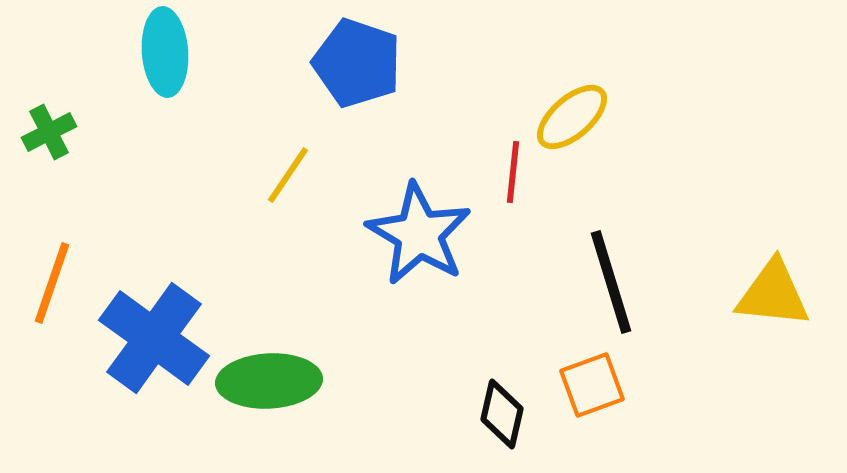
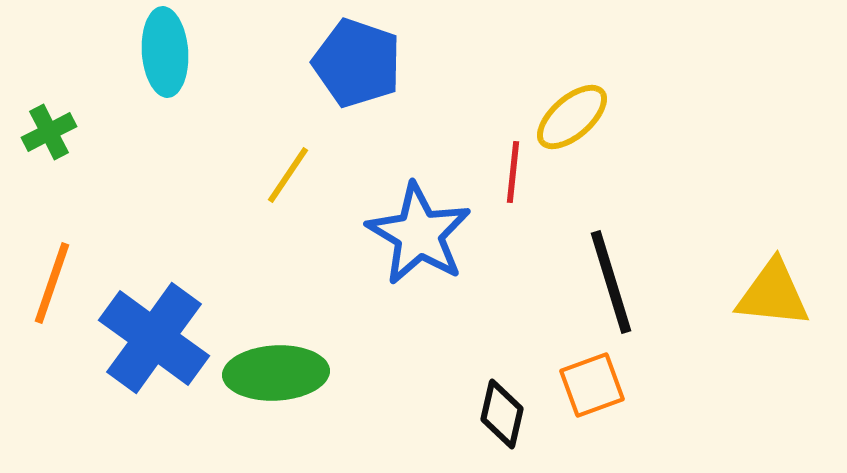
green ellipse: moved 7 px right, 8 px up
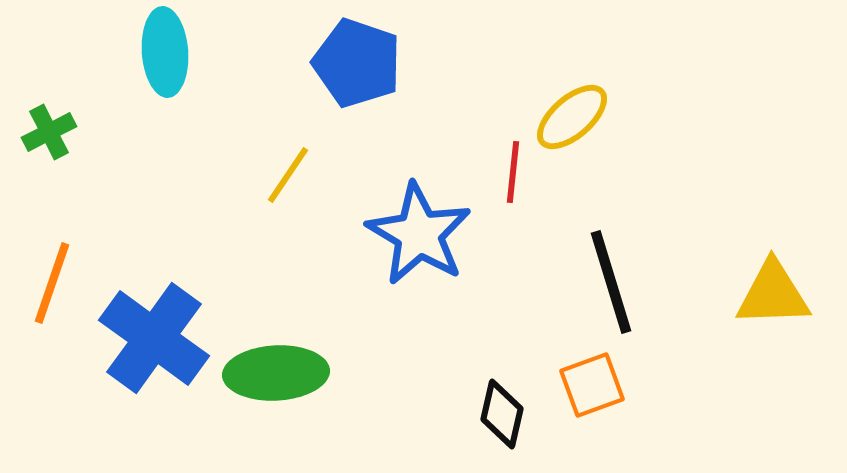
yellow triangle: rotated 8 degrees counterclockwise
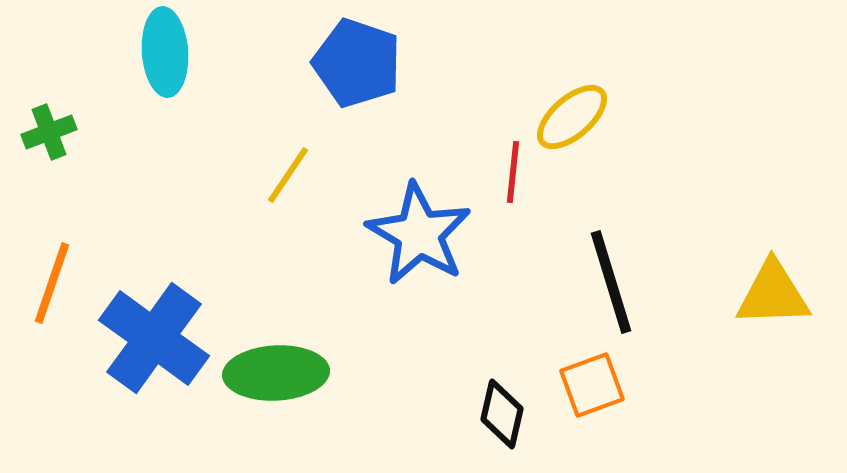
green cross: rotated 6 degrees clockwise
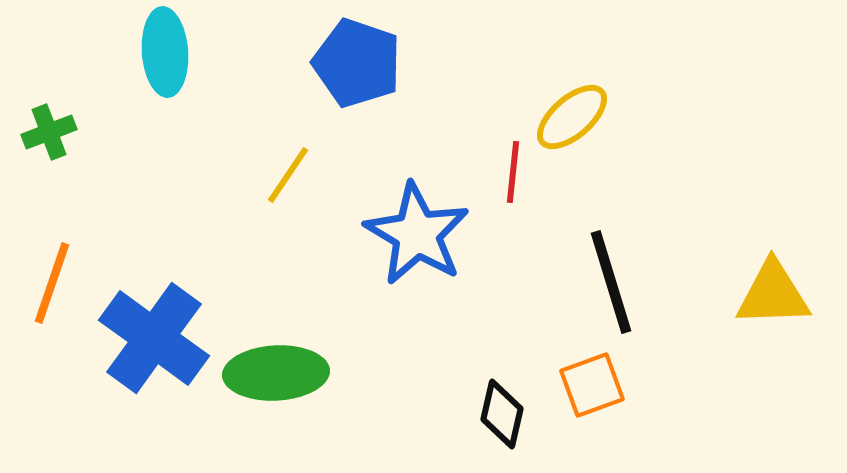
blue star: moved 2 px left
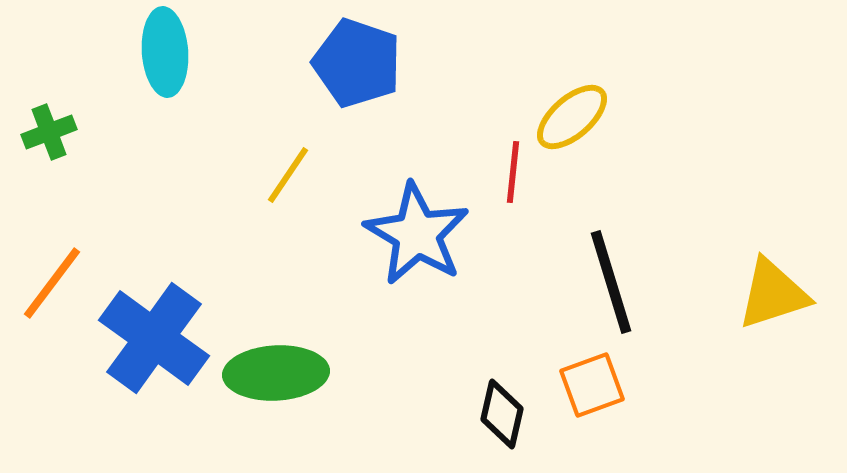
orange line: rotated 18 degrees clockwise
yellow triangle: rotated 16 degrees counterclockwise
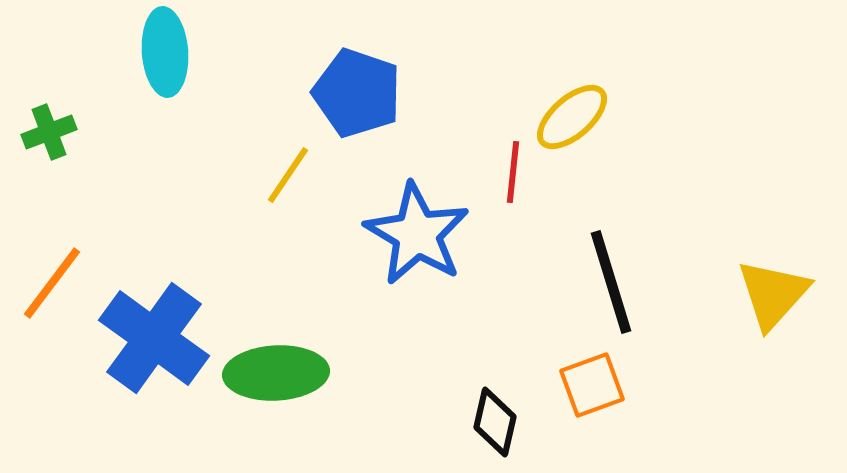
blue pentagon: moved 30 px down
yellow triangle: rotated 30 degrees counterclockwise
black diamond: moved 7 px left, 8 px down
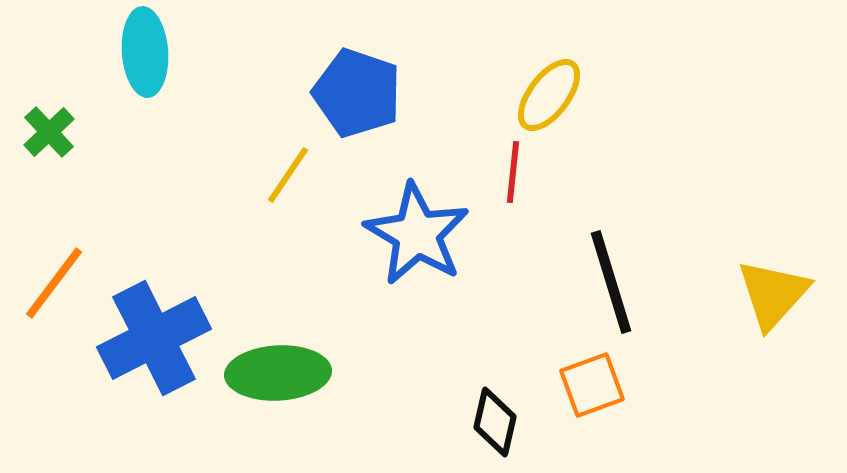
cyan ellipse: moved 20 px left
yellow ellipse: moved 23 px left, 22 px up; rotated 12 degrees counterclockwise
green cross: rotated 22 degrees counterclockwise
orange line: moved 2 px right
blue cross: rotated 27 degrees clockwise
green ellipse: moved 2 px right
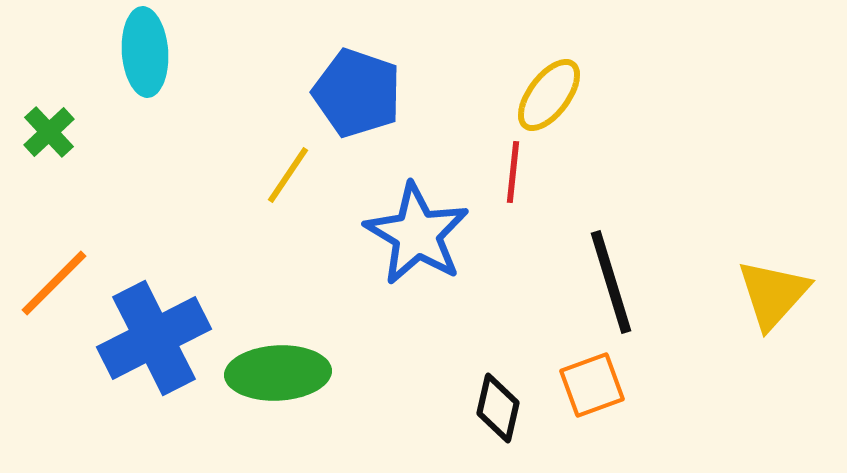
orange line: rotated 8 degrees clockwise
black diamond: moved 3 px right, 14 px up
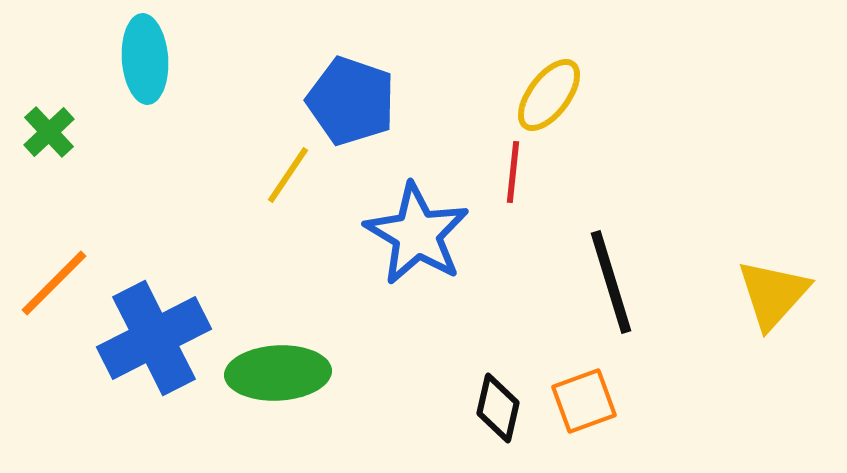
cyan ellipse: moved 7 px down
blue pentagon: moved 6 px left, 8 px down
orange square: moved 8 px left, 16 px down
